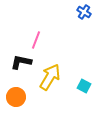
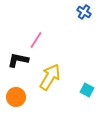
pink line: rotated 12 degrees clockwise
black L-shape: moved 3 px left, 2 px up
cyan square: moved 3 px right, 4 px down
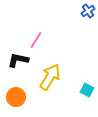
blue cross: moved 4 px right, 1 px up; rotated 24 degrees clockwise
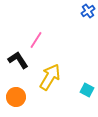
black L-shape: rotated 45 degrees clockwise
